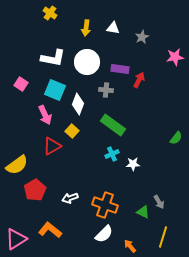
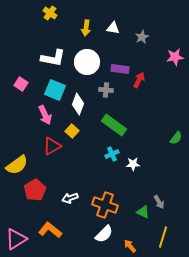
green rectangle: moved 1 px right
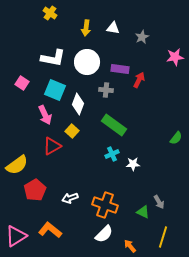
pink square: moved 1 px right, 1 px up
pink triangle: moved 3 px up
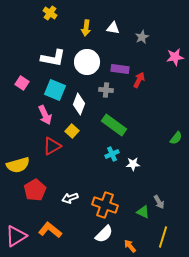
white diamond: moved 1 px right
yellow semicircle: moved 1 px right; rotated 20 degrees clockwise
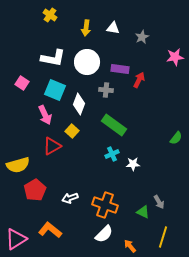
yellow cross: moved 2 px down
pink triangle: moved 3 px down
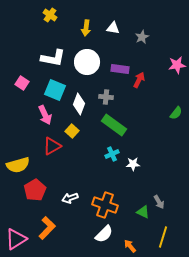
pink star: moved 2 px right, 8 px down
gray cross: moved 7 px down
green semicircle: moved 25 px up
orange L-shape: moved 3 px left, 2 px up; rotated 95 degrees clockwise
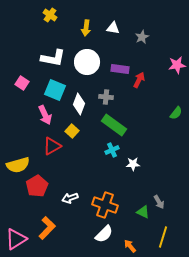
cyan cross: moved 4 px up
red pentagon: moved 2 px right, 4 px up
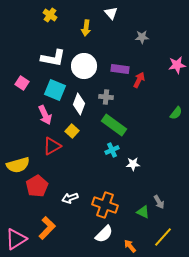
white triangle: moved 2 px left, 15 px up; rotated 40 degrees clockwise
gray star: rotated 24 degrees clockwise
white circle: moved 3 px left, 4 px down
yellow line: rotated 25 degrees clockwise
